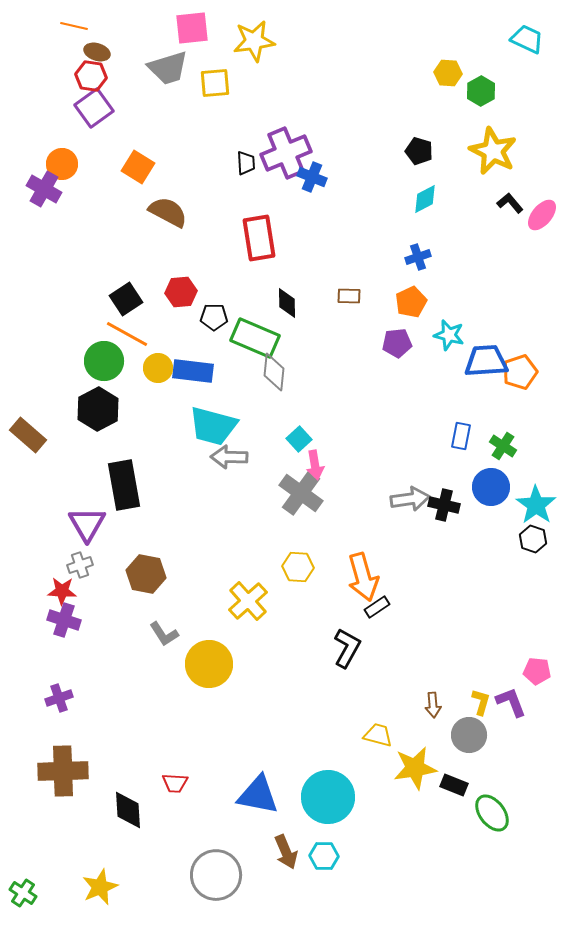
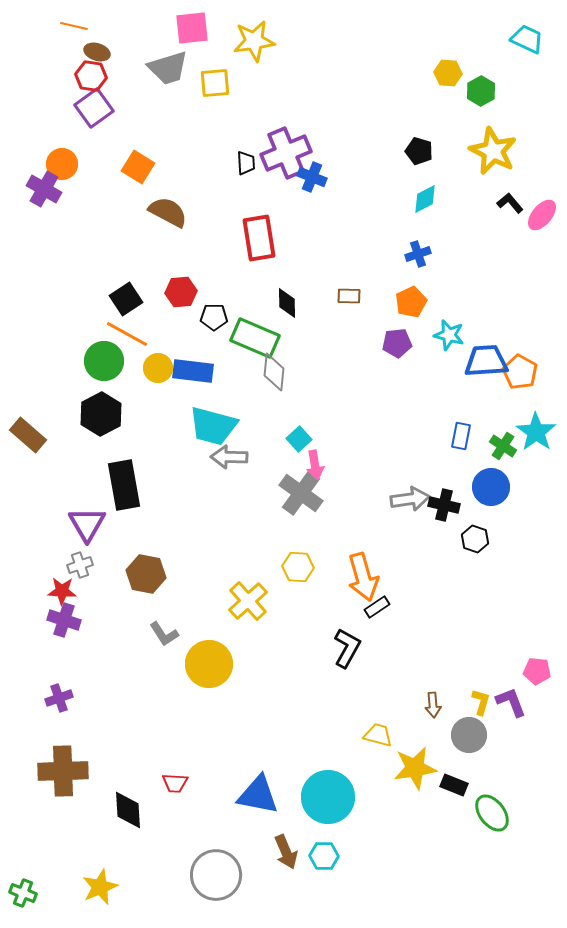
blue cross at (418, 257): moved 3 px up
orange pentagon at (520, 372): rotated 24 degrees counterclockwise
black hexagon at (98, 409): moved 3 px right, 5 px down
cyan star at (536, 505): moved 73 px up
black hexagon at (533, 539): moved 58 px left
green cross at (23, 893): rotated 12 degrees counterclockwise
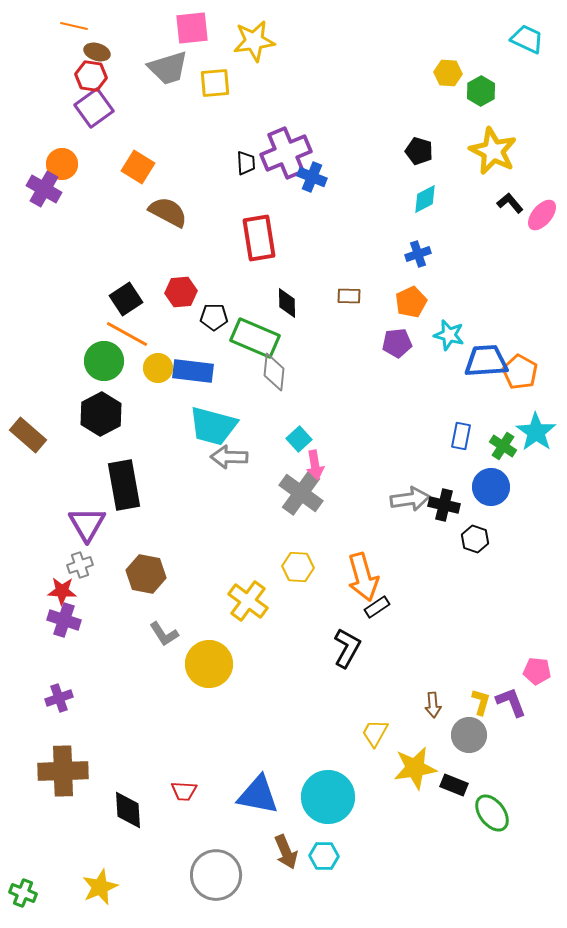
yellow cross at (248, 601): rotated 12 degrees counterclockwise
yellow trapezoid at (378, 735): moved 3 px left, 2 px up; rotated 76 degrees counterclockwise
red trapezoid at (175, 783): moved 9 px right, 8 px down
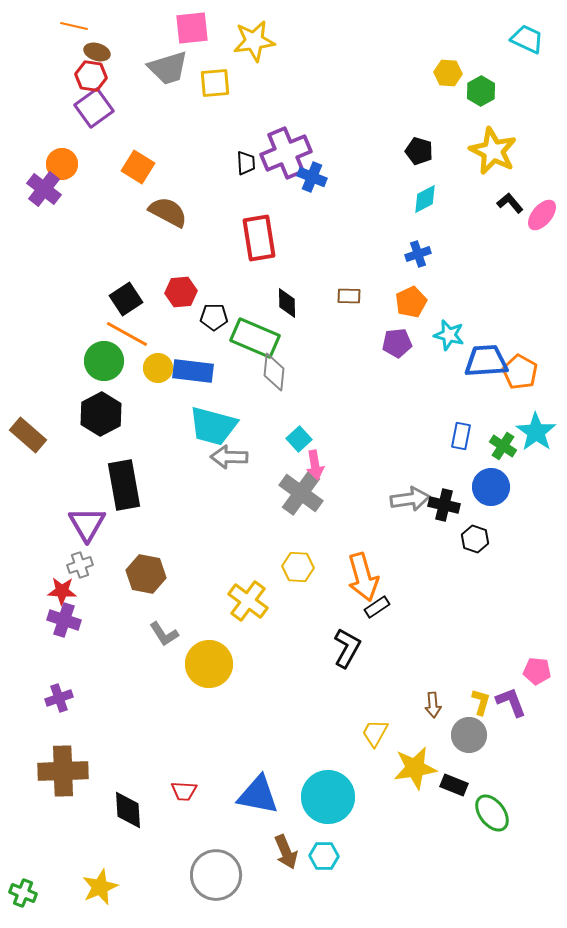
purple cross at (44, 189): rotated 8 degrees clockwise
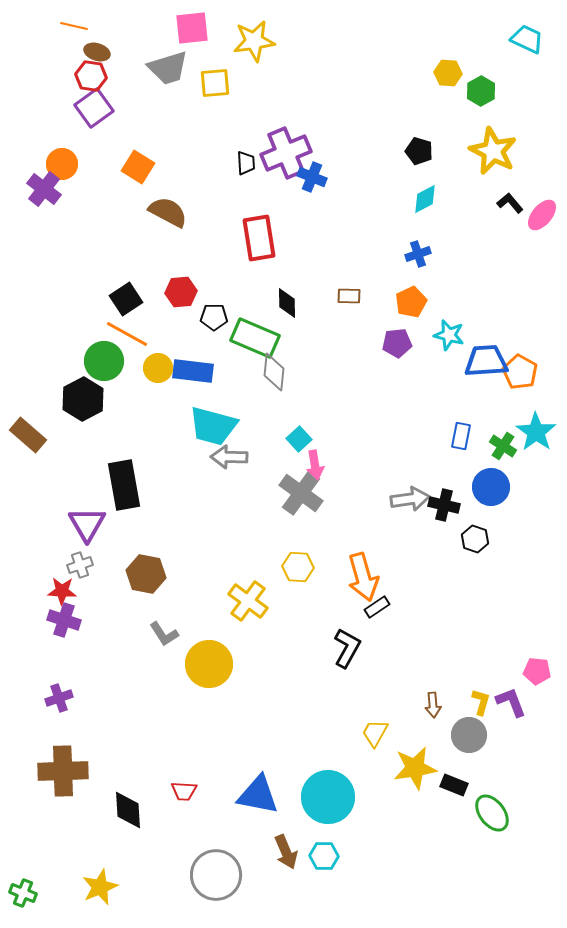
black hexagon at (101, 414): moved 18 px left, 15 px up
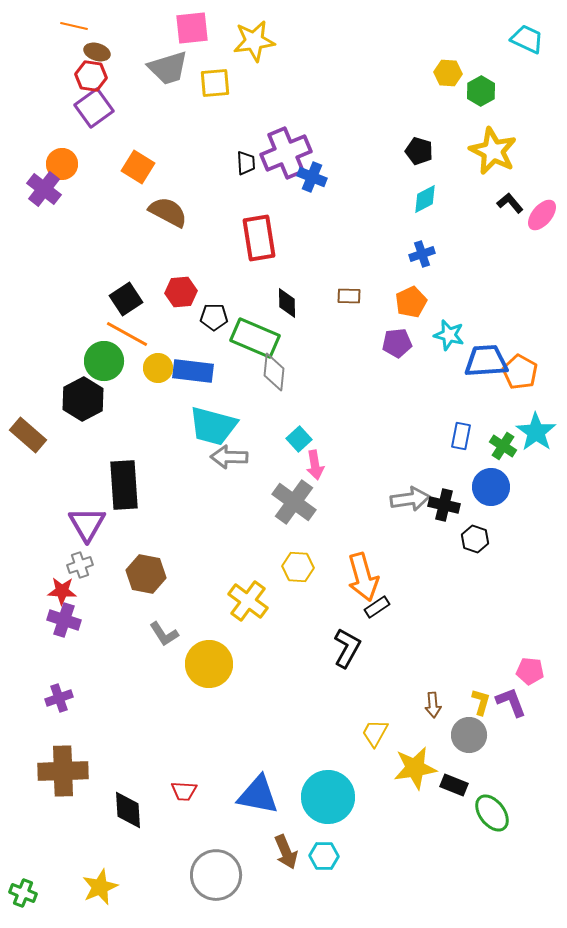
blue cross at (418, 254): moved 4 px right
black rectangle at (124, 485): rotated 6 degrees clockwise
gray cross at (301, 493): moved 7 px left, 9 px down
pink pentagon at (537, 671): moved 7 px left
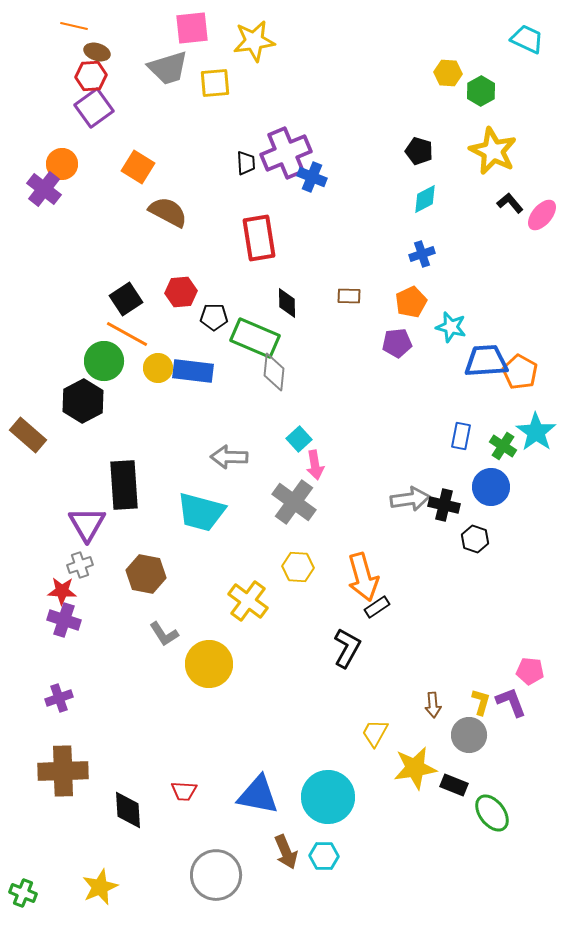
red hexagon at (91, 76): rotated 12 degrees counterclockwise
cyan star at (449, 335): moved 2 px right, 8 px up
black hexagon at (83, 399): moved 2 px down
cyan trapezoid at (213, 426): moved 12 px left, 86 px down
